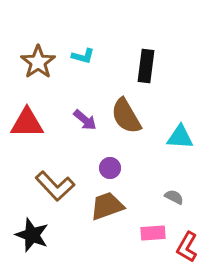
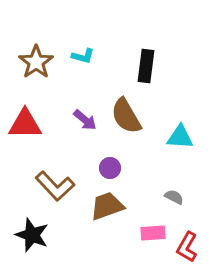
brown star: moved 2 px left
red triangle: moved 2 px left, 1 px down
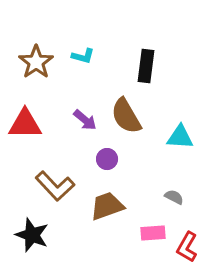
purple circle: moved 3 px left, 9 px up
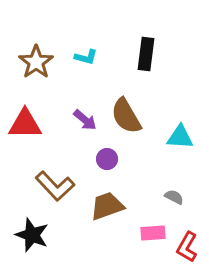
cyan L-shape: moved 3 px right, 1 px down
black rectangle: moved 12 px up
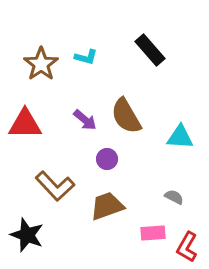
black rectangle: moved 4 px right, 4 px up; rotated 48 degrees counterclockwise
brown star: moved 5 px right, 2 px down
black star: moved 5 px left
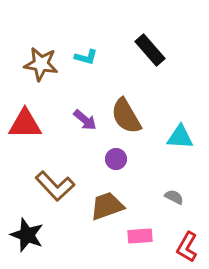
brown star: rotated 28 degrees counterclockwise
purple circle: moved 9 px right
pink rectangle: moved 13 px left, 3 px down
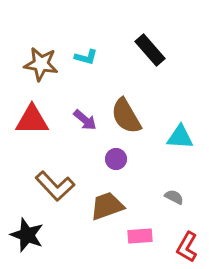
red triangle: moved 7 px right, 4 px up
